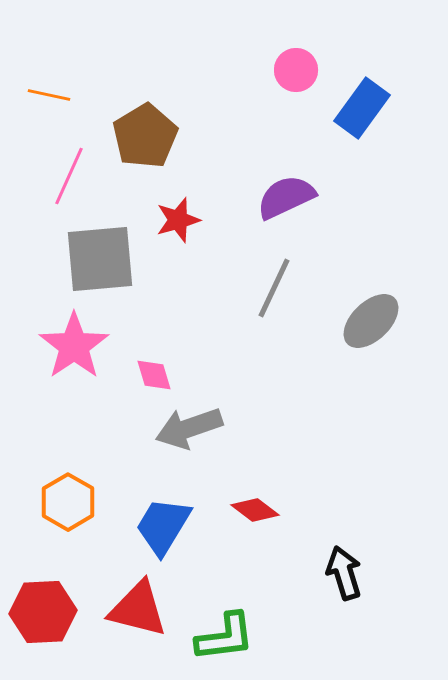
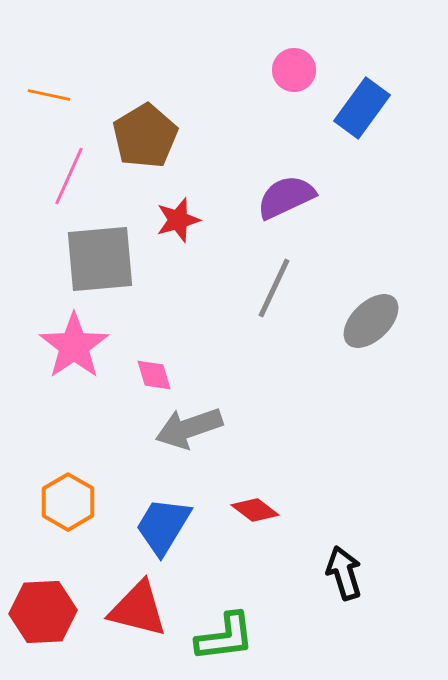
pink circle: moved 2 px left
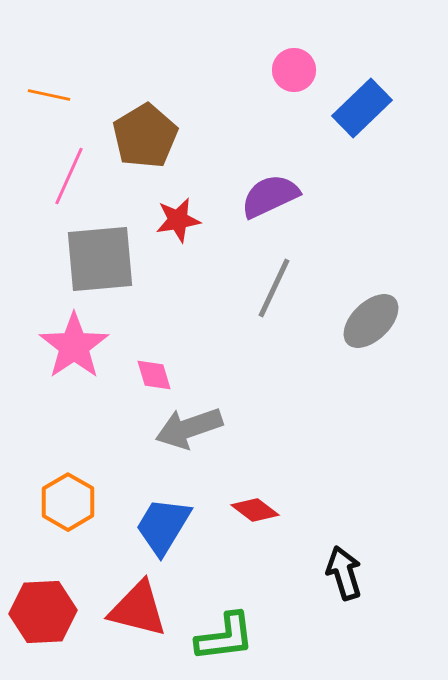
blue rectangle: rotated 10 degrees clockwise
purple semicircle: moved 16 px left, 1 px up
red star: rotated 6 degrees clockwise
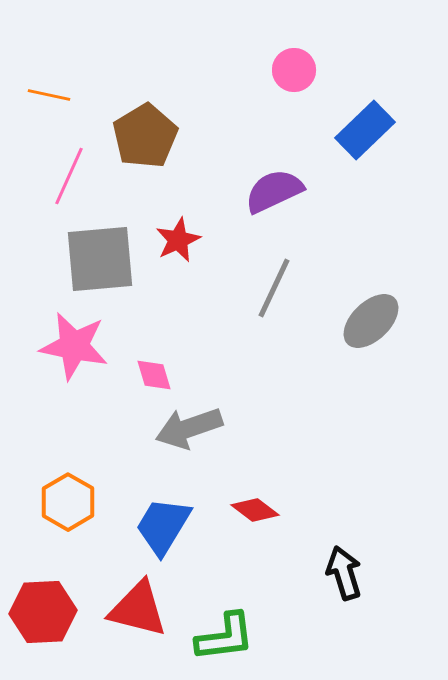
blue rectangle: moved 3 px right, 22 px down
purple semicircle: moved 4 px right, 5 px up
red star: moved 20 px down; rotated 15 degrees counterclockwise
pink star: rotated 26 degrees counterclockwise
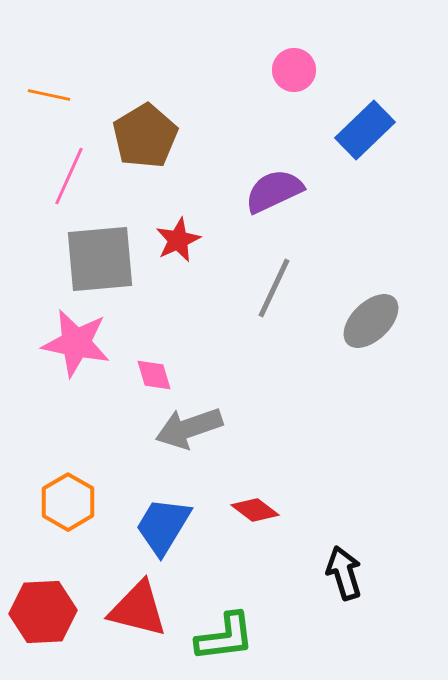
pink star: moved 2 px right, 3 px up
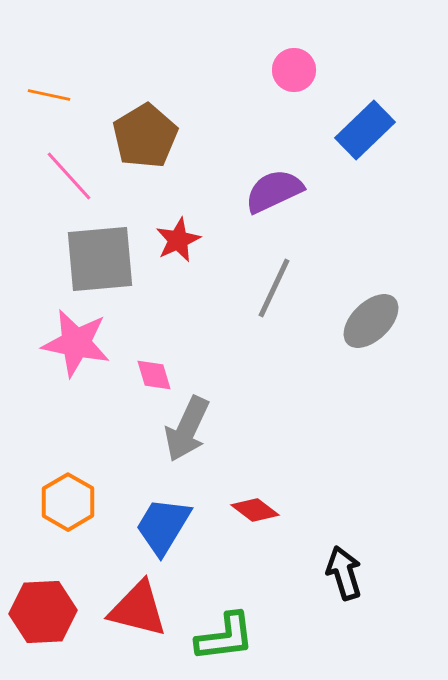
pink line: rotated 66 degrees counterclockwise
gray arrow: moved 2 px left, 1 px down; rotated 46 degrees counterclockwise
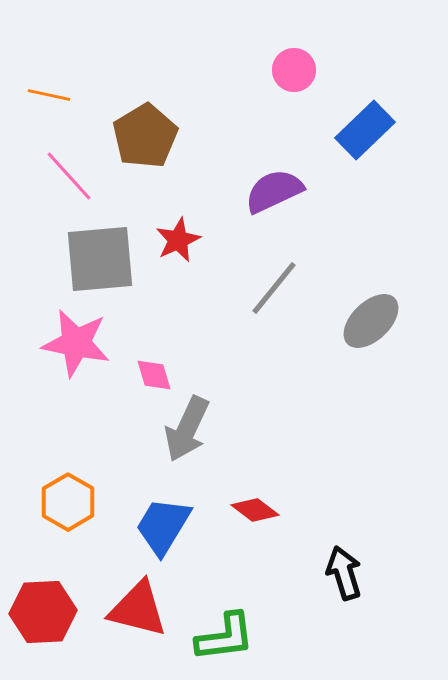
gray line: rotated 14 degrees clockwise
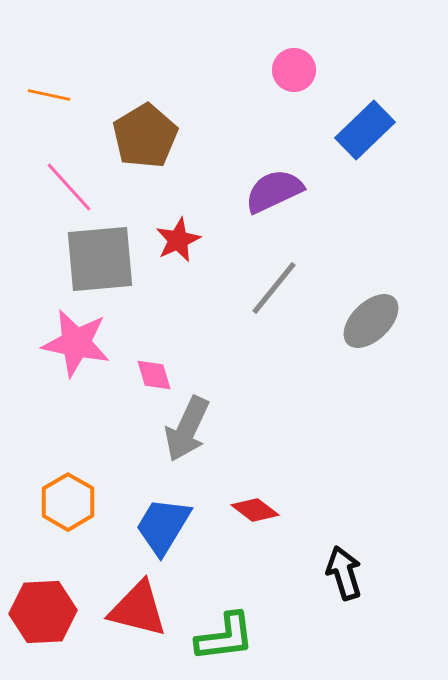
pink line: moved 11 px down
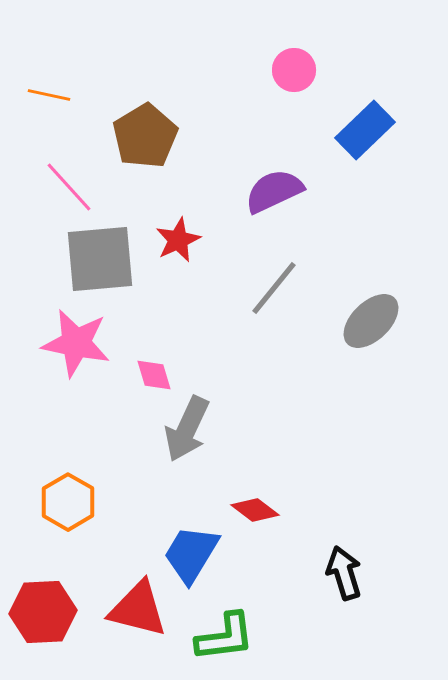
blue trapezoid: moved 28 px right, 28 px down
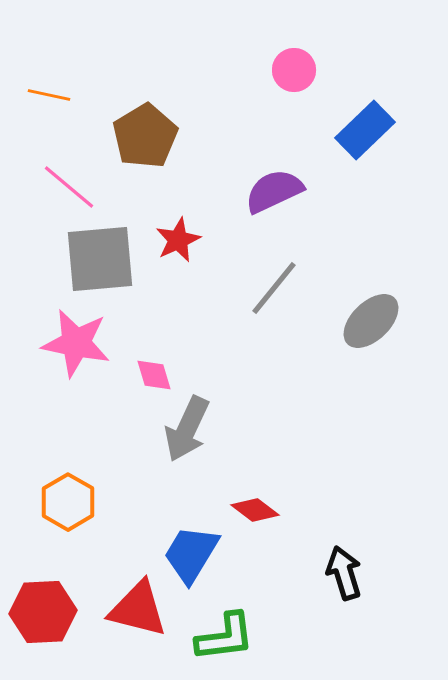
pink line: rotated 8 degrees counterclockwise
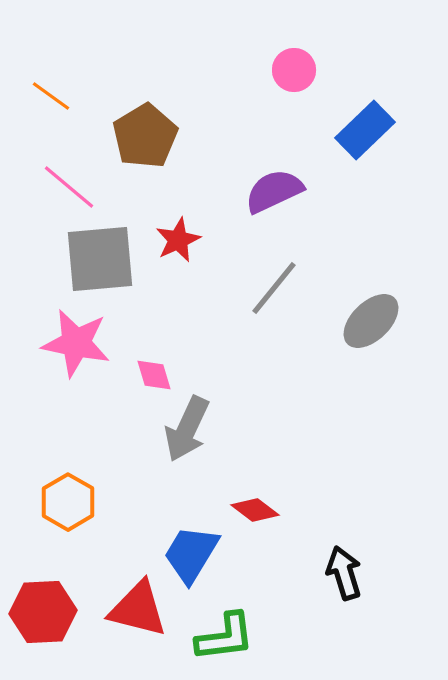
orange line: moved 2 px right, 1 px down; rotated 24 degrees clockwise
